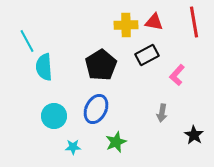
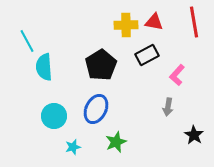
gray arrow: moved 6 px right, 6 px up
cyan star: rotated 14 degrees counterclockwise
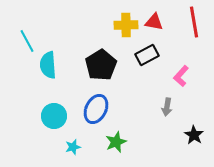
cyan semicircle: moved 4 px right, 2 px up
pink L-shape: moved 4 px right, 1 px down
gray arrow: moved 1 px left
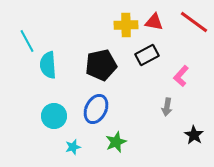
red line: rotated 44 degrees counterclockwise
black pentagon: rotated 20 degrees clockwise
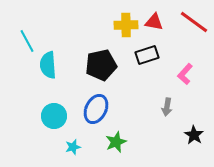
black rectangle: rotated 10 degrees clockwise
pink L-shape: moved 4 px right, 2 px up
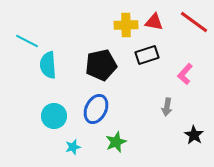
cyan line: rotated 35 degrees counterclockwise
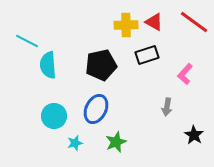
red triangle: rotated 18 degrees clockwise
cyan star: moved 2 px right, 4 px up
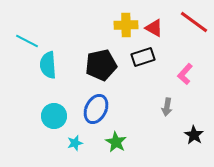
red triangle: moved 6 px down
black rectangle: moved 4 px left, 2 px down
green star: rotated 20 degrees counterclockwise
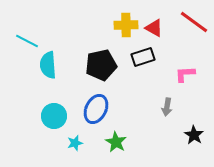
pink L-shape: rotated 45 degrees clockwise
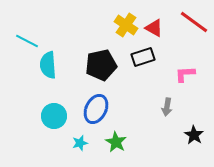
yellow cross: rotated 35 degrees clockwise
cyan star: moved 5 px right
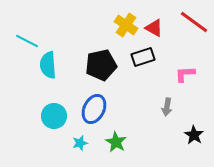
blue ellipse: moved 2 px left
